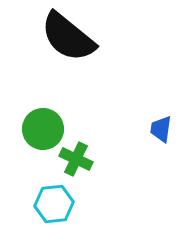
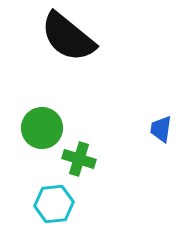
green circle: moved 1 px left, 1 px up
green cross: moved 3 px right; rotated 8 degrees counterclockwise
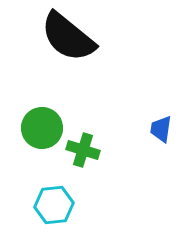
green cross: moved 4 px right, 9 px up
cyan hexagon: moved 1 px down
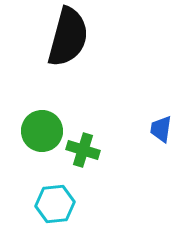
black semicircle: rotated 114 degrees counterclockwise
green circle: moved 3 px down
cyan hexagon: moved 1 px right, 1 px up
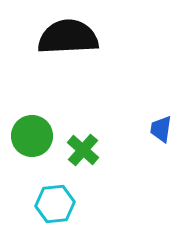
black semicircle: rotated 108 degrees counterclockwise
green circle: moved 10 px left, 5 px down
green cross: rotated 24 degrees clockwise
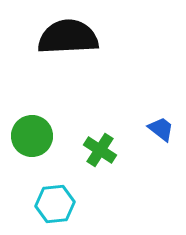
blue trapezoid: rotated 120 degrees clockwise
green cross: moved 17 px right; rotated 8 degrees counterclockwise
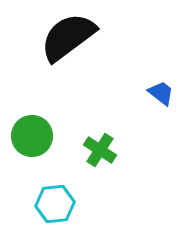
black semicircle: rotated 34 degrees counterclockwise
blue trapezoid: moved 36 px up
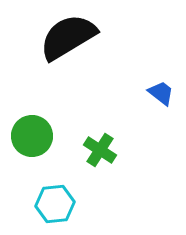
black semicircle: rotated 6 degrees clockwise
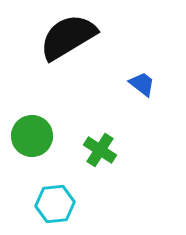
blue trapezoid: moved 19 px left, 9 px up
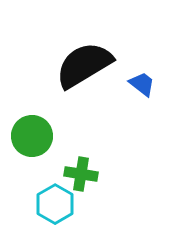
black semicircle: moved 16 px right, 28 px down
green cross: moved 19 px left, 24 px down; rotated 24 degrees counterclockwise
cyan hexagon: rotated 24 degrees counterclockwise
